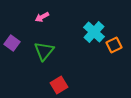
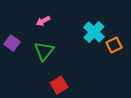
pink arrow: moved 1 px right, 4 px down
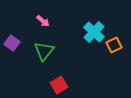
pink arrow: rotated 112 degrees counterclockwise
